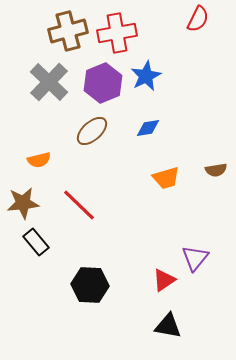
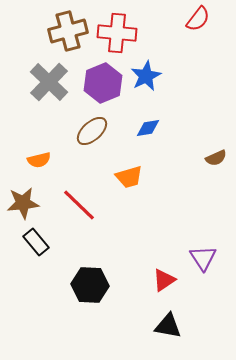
red semicircle: rotated 12 degrees clockwise
red cross: rotated 15 degrees clockwise
brown semicircle: moved 12 px up; rotated 15 degrees counterclockwise
orange trapezoid: moved 37 px left, 1 px up
purple triangle: moved 8 px right; rotated 12 degrees counterclockwise
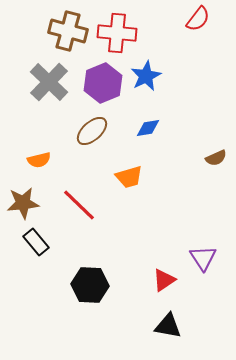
brown cross: rotated 30 degrees clockwise
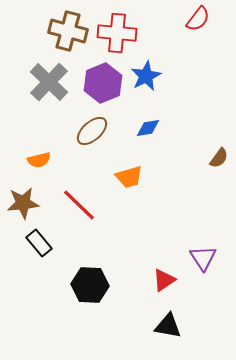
brown semicircle: moved 3 px right; rotated 30 degrees counterclockwise
black rectangle: moved 3 px right, 1 px down
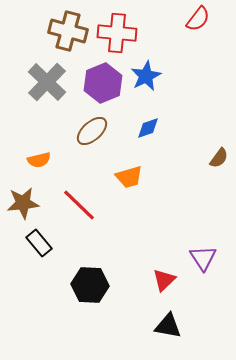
gray cross: moved 2 px left
blue diamond: rotated 10 degrees counterclockwise
red triangle: rotated 10 degrees counterclockwise
